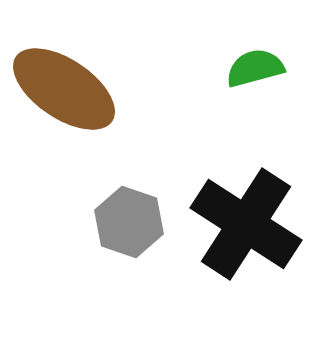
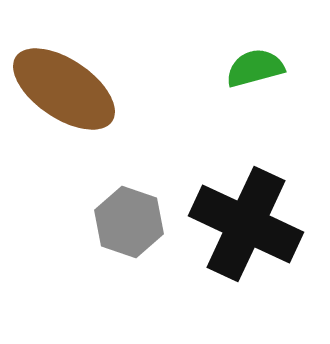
black cross: rotated 8 degrees counterclockwise
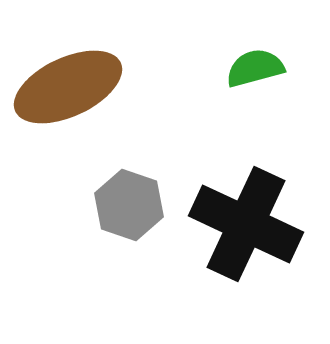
brown ellipse: moved 4 px right, 2 px up; rotated 59 degrees counterclockwise
gray hexagon: moved 17 px up
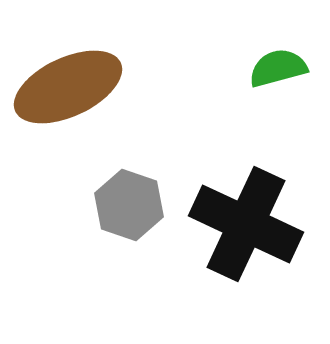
green semicircle: moved 23 px right
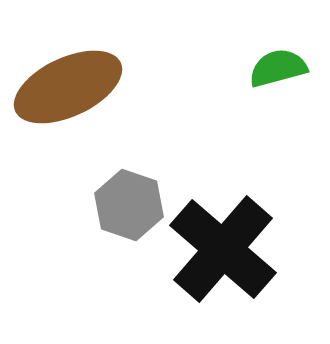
black cross: moved 23 px left, 25 px down; rotated 16 degrees clockwise
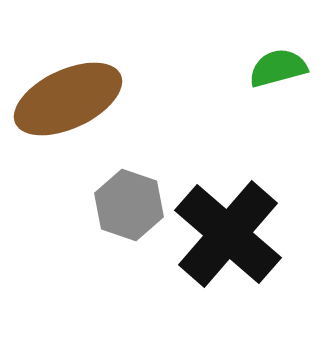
brown ellipse: moved 12 px down
black cross: moved 5 px right, 15 px up
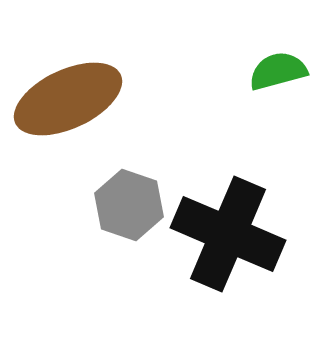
green semicircle: moved 3 px down
black cross: rotated 18 degrees counterclockwise
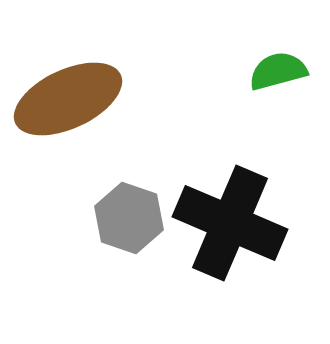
gray hexagon: moved 13 px down
black cross: moved 2 px right, 11 px up
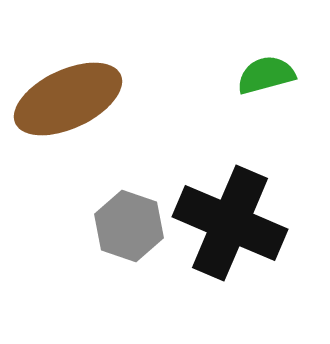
green semicircle: moved 12 px left, 4 px down
gray hexagon: moved 8 px down
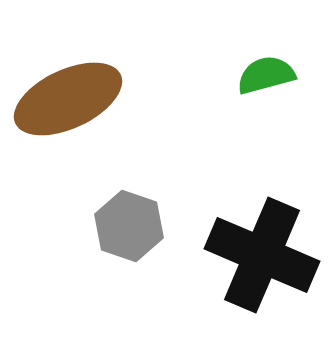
black cross: moved 32 px right, 32 px down
